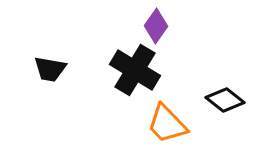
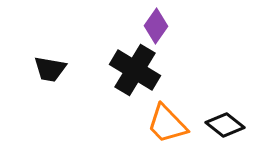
black diamond: moved 25 px down
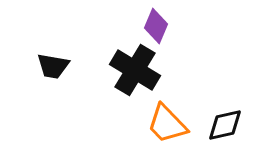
purple diamond: rotated 12 degrees counterclockwise
black trapezoid: moved 3 px right, 3 px up
black diamond: rotated 51 degrees counterclockwise
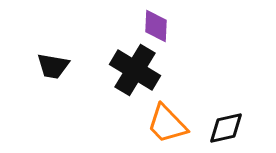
purple diamond: rotated 20 degrees counterclockwise
black diamond: moved 1 px right, 3 px down
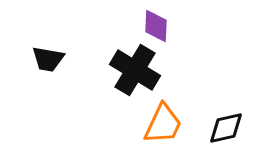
black trapezoid: moved 5 px left, 7 px up
orange trapezoid: moved 4 px left; rotated 111 degrees counterclockwise
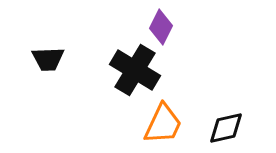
purple diamond: moved 5 px right, 1 px down; rotated 24 degrees clockwise
black trapezoid: rotated 12 degrees counterclockwise
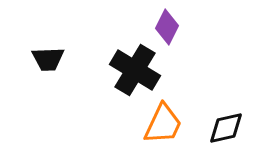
purple diamond: moved 6 px right
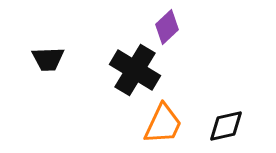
purple diamond: rotated 20 degrees clockwise
black diamond: moved 2 px up
